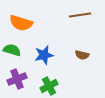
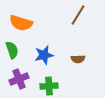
brown line: moved 2 px left; rotated 50 degrees counterclockwise
green semicircle: rotated 54 degrees clockwise
brown semicircle: moved 4 px left, 4 px down; rotated 16 degrees counterclockwise
purple cross: moved 2 px right
green cross: rotated 24 degrees clockwise
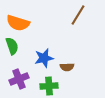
orange semicircle: moved 3 px left
green semicircle: moved 4 px up
blue star: moved 3 px down
brown semicircle: moved 11 px left, 8 px down
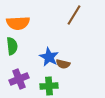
brown line: moved 4 px left
orange semicircle: rotated 20 degrees counterclockwise
green semicircle: rotated 12 degrees clockwise
blue star: moved 5 px right, 1 px up; rotated 30 degrees counterclockwise
brown semicircle: moved 4 px left, 3 px up; rotated 16 degrees clockwise
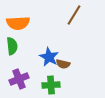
green cross: moved 2 px right, 1 px up
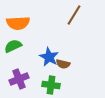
green semicircle: moved 1 px right; rotated 108 degrees counterclockwise
green cross: rotated 12 degrees clockwise
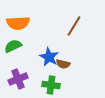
brown line: moved 11 px down
purple cross: moved 1 px left
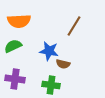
orange semicircle: moved 1 px right, 2 px up
blue star: moved 6 px up; rotated 18 degrees counterclockwise
purple cross: moved 3 px left; rotated 30 degrees clockwise
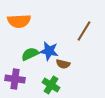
brown line: moved 10 px right, 5 px down
green semicircle: moved 17 px right, 8 px down
green cross: rotated 24 degrees clockwise
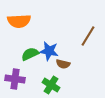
brown line: moved 4 px right, 5 px down
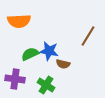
green cross: moved 5 px left
